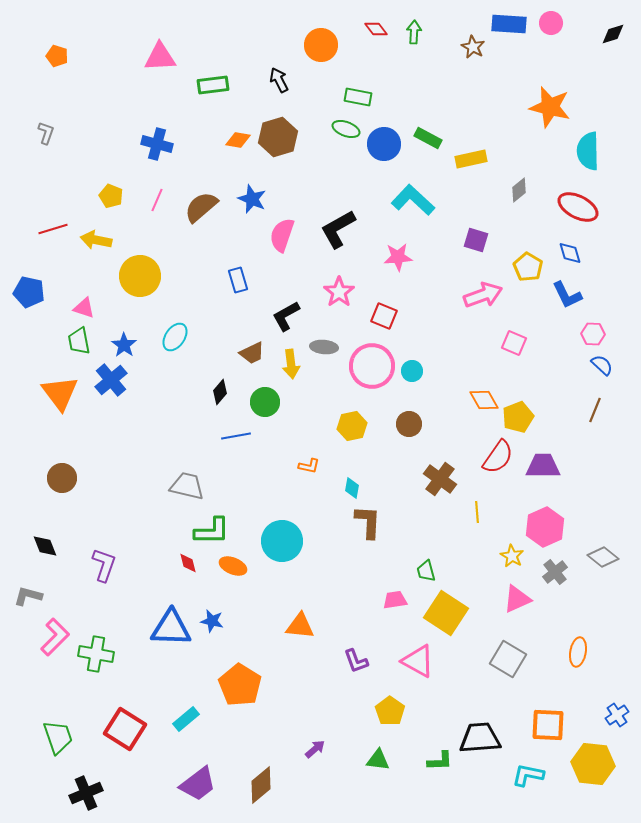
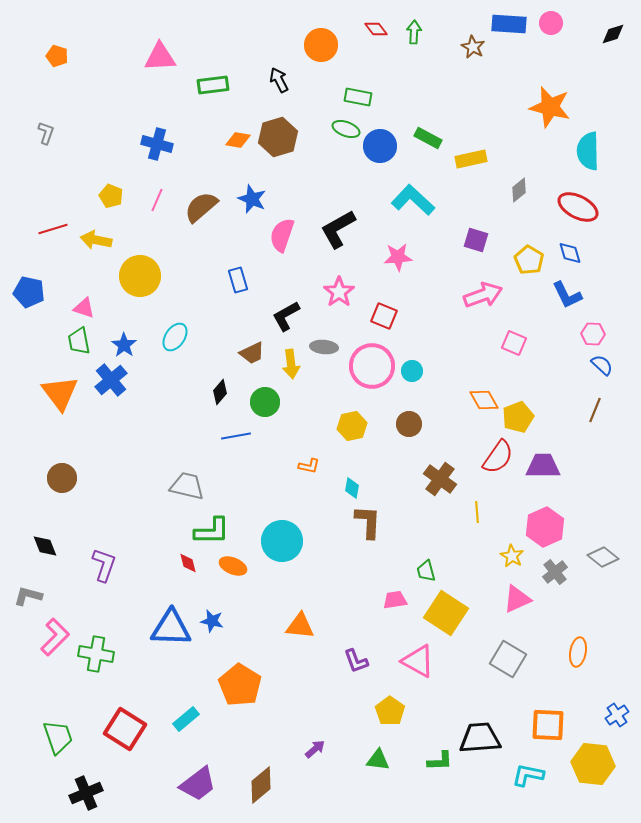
blue circle at (384, 144): moved 4 px left, 2 px down
yellow pentagon at (528, 267): moved 1 px right, 7 px up
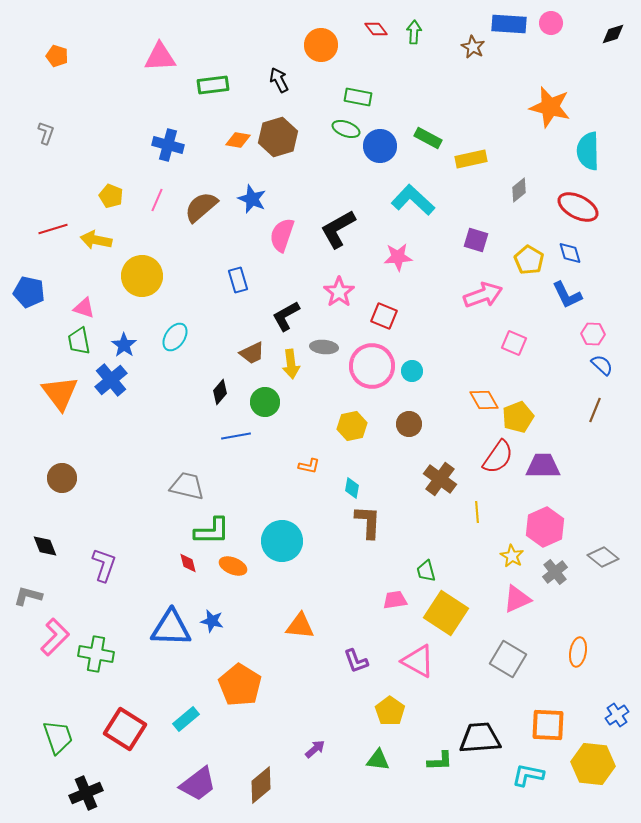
blue cross at (157, 144): moved 11 px right, 1 px down
yellow circle at (140, 276): moved 2 px right
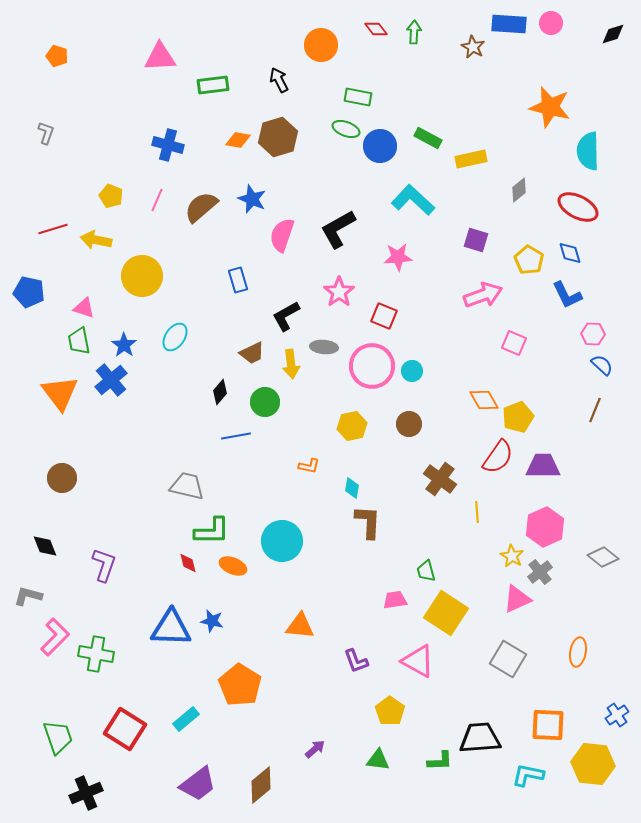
gray cross at (555, 572): moved 15 px left
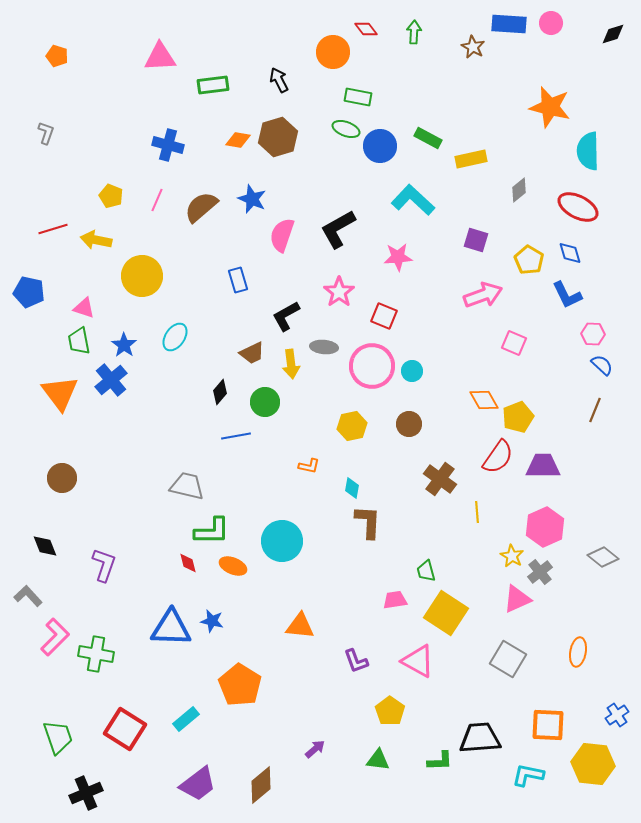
red diamond at (376, 29): moved 10 px left
orange circle at (321, 45): moved 12 px right, 7 px down
gray L-shape at (28, 596): rotated 32 degrees clockwise
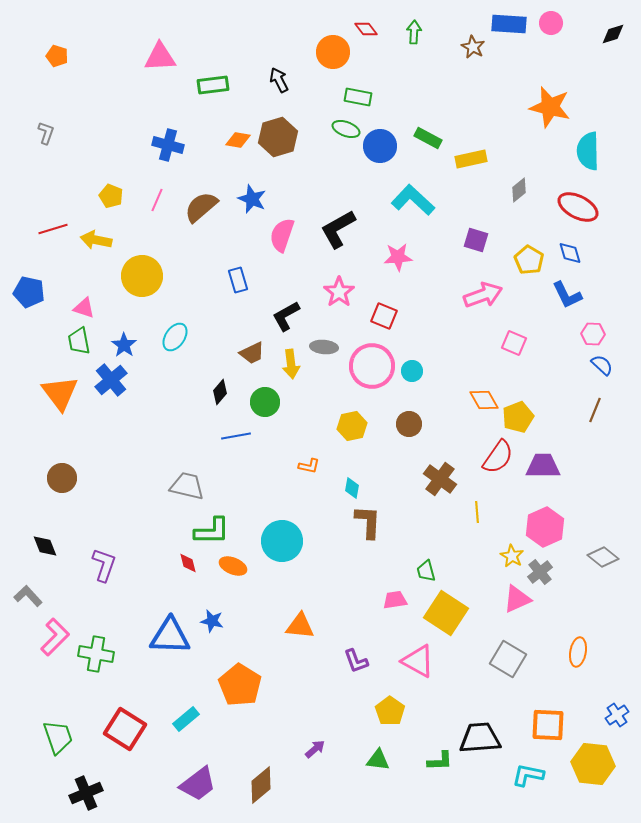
blue triangle at (171, 628): moved 1 px left, 8 px down
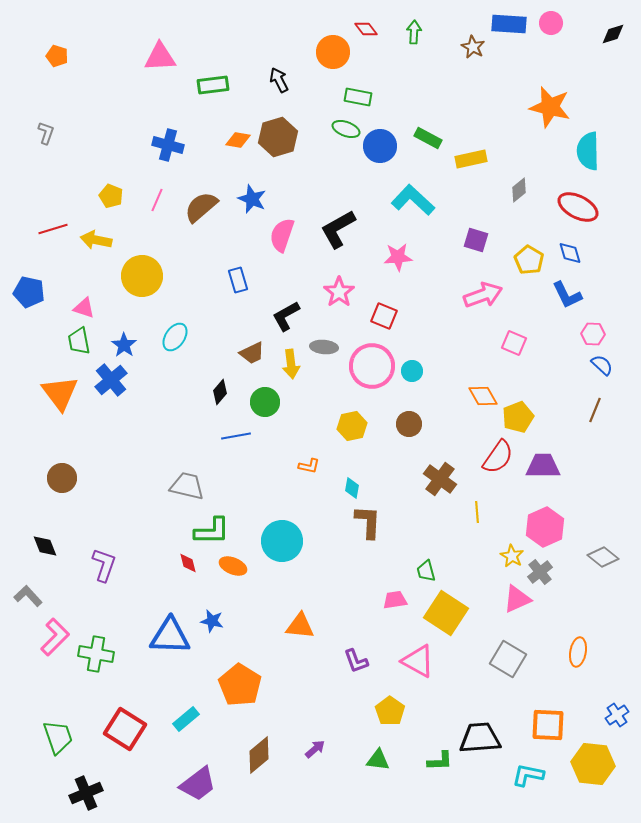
orange diamond at (484, 400): moved 1 px left, 4 px up
brown diamond at (261, 785): moved 2 px left, 30 px up
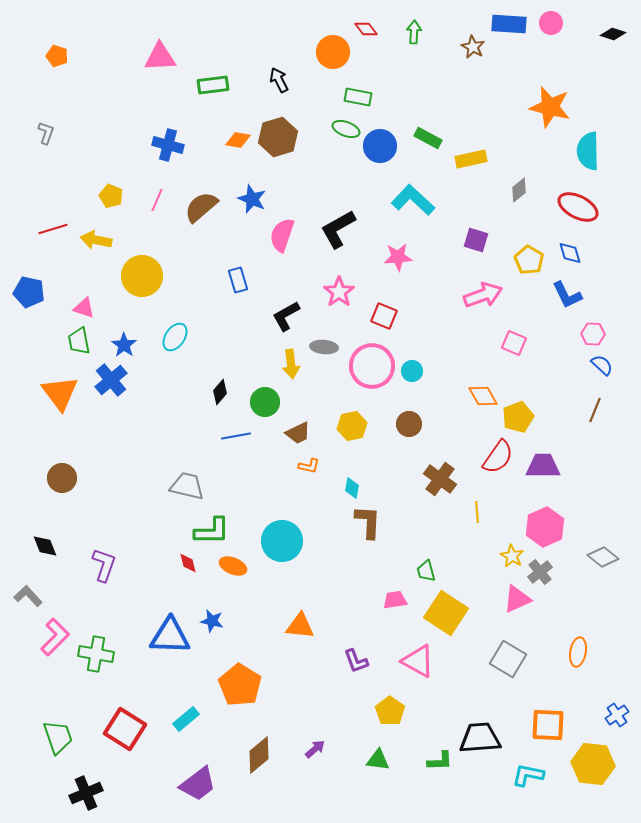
black diamond at (613, 34): rotated 35 degrees clockwise
brown trapezoid at (252, 353): moved 46 px right, 80 px down
